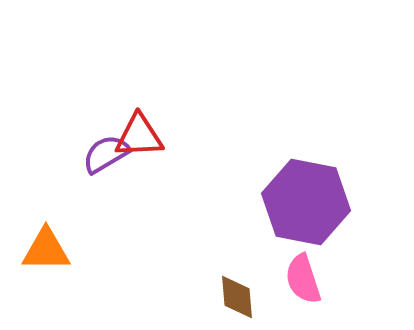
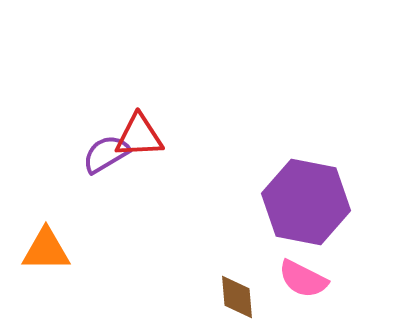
pink semicircle: rotated 45 degrees counterclockwise
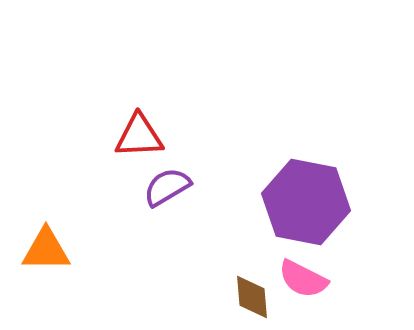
purple semicircle: moved 61 px right, 33 px down
brown diamond: moved 15 px right
